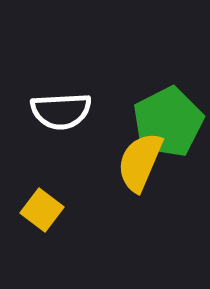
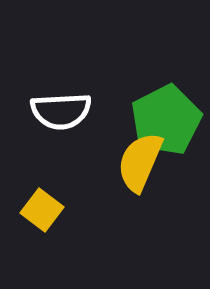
green pentagon: moved 2 px left, 2 px up
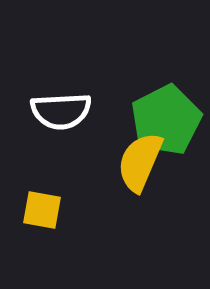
yellow square: rotated 27 degrees counterclockwise
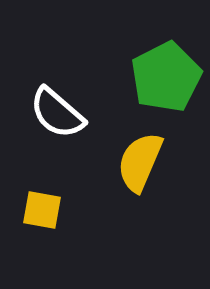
white semicircle: moved 4 px left, 2 px down; rotated 44 degrees clockwise
green pentagon: moved 43 px up
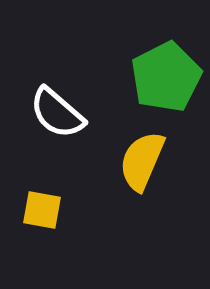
yellow semicircle: moved 2 px right, 1 px up
